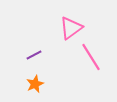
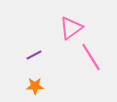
orange star: moved 2 px down; rotated 24 degrees clockwise
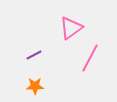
pink line: moved 1 px left, 1 px down; rotated 60 degrees clockwise
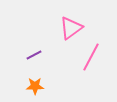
pink line: moved 1 px right, 1 px up
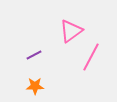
pink triangle: moved 3 px down
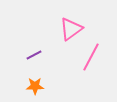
pink triangle: moved 2 px up
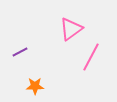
purple line: moved 14 px left, 3 px up
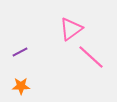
pink line: rotated 76 degrees counterclockwise
orange star: moved 14 px left
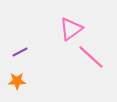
orange star: moved 4 px left, 5 px up
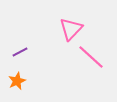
pink triangle: rotated 10 degrees counterclockwise
orange star: rotated 24 degrees counterclockwise
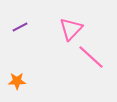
purple line: moved 25 px up
orange star: rotated 24 degrees clockwise
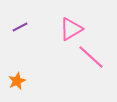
pink triangle: rotated 15 degrees clockwise
orange star: rotated 24 degrees counterclockwise
